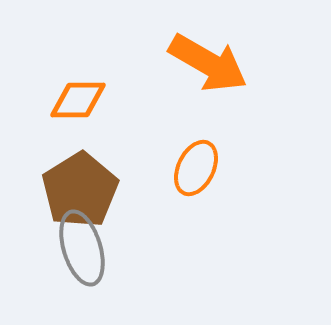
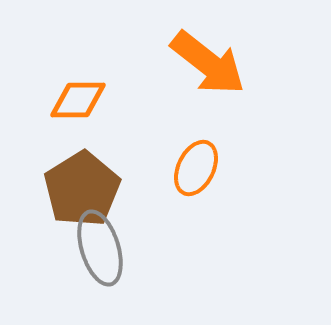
orange arrow: rotated 8 degrees clockwise
brown pentagon: moved 2 px right, 1 px up
gray ellipse: moved 18 px right
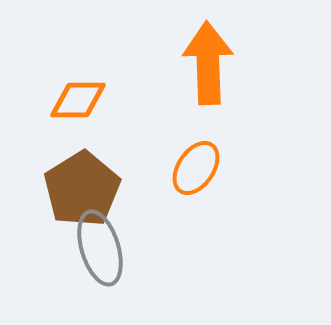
orange arrow: rotated 130 degrees counterclockwise
orange ellipse: rotated 8 degrees clockwise
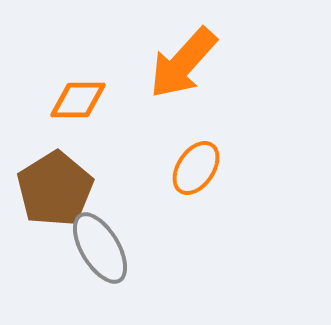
orange arrow: moved 25 px left; rotated 136 degrees counterclockwise
brown pentagon: moved 27 px left
gray ellipse: rotated 14 degrees counterclockwise
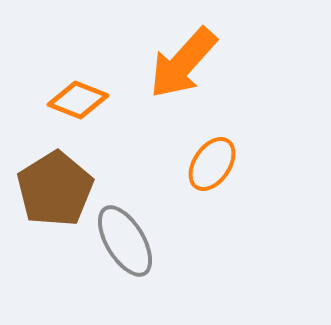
orange diamond: rotated 22 degrees clockwise
orange ellipse: moved 16 px right, 4 px up
gray ellipse: moved 25 px right, 7 px up
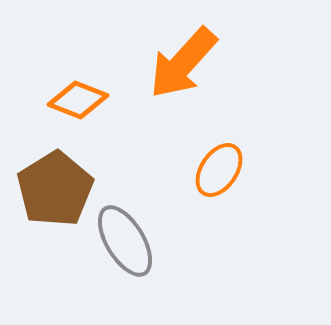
orange ellipse: moved 7 px right, 6 px down
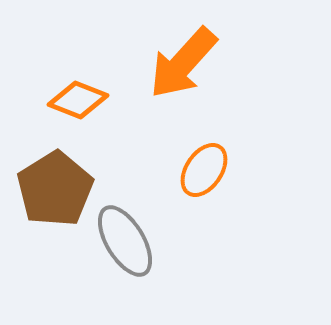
orange ellipse: moved 15 px left
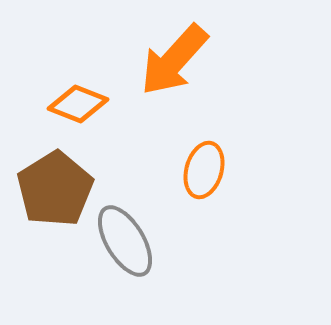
orange arrow: moved 9 px left, 3 px up
orange diamond: moved 4 px down
orange ellipse: rotated 18 degrees counterclockwise
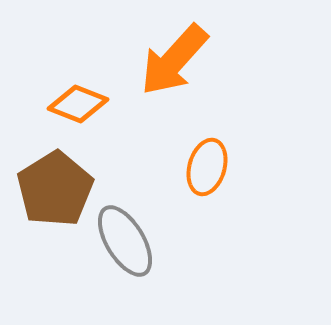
orange ellipse: moved 3 px right, 3 px up
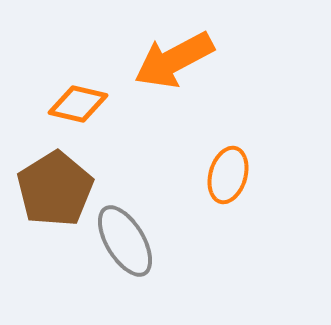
orange arrow: rotated 20 degrees clockwise
orange diamond: rotated 8 degrees counterclockwise
orange ellipse: moved 21 px right, 8 px down
